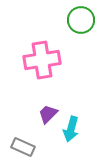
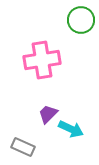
cyan arrow: rotated 80 degrees counterclockwise
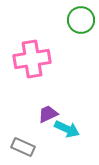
pink cross: moved 10 px left, 1 px up
purple trapezoid: rotated 20 degrees clockwise
cyan arrow: moved 4 px left
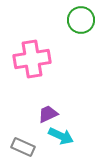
cyan arrow: moved 6 px left, 7 px down
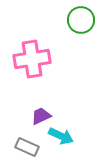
purple trapezoid: moved 7 px left, 2 px down
gray rectangle: moved 4 px right
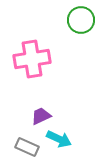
cyan arrow: moved 2 px left, 3 px down
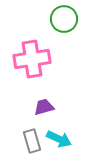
green circle: moved 17 px left, 1 px up
purple trapezoid: moved 3 px right, 9 px up; rotated 10 degrees clockwise
gray rectangle: moved 5 px right, 6 px up; rotated 50 degrees clockwise
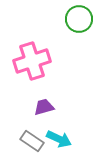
green circle: moved 15 px right
pink cross: moved 2 px down; rotated 9 degrees counterclockwise
gray rectangle: rotated 40 degrees counterclockwise
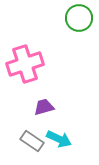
green circle: moved 1 px up
pink cross: moved 7 px left, 3 px down
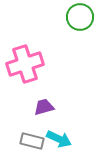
green circle: moved 1 px right, 1 px up
gray rectangle: rotated 20 degrees counterclockwise
